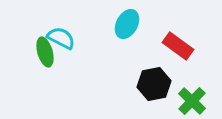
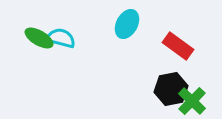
cyan semicircle: rotated 12 degrees counterclockwise
green ellipse: moved 6 px left, 14 px up; rotated 44 degrees counterclockwise
black hexagon: moved 17 px right, 5 px down
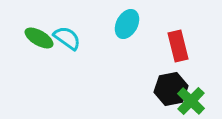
cyan semicircle: moved 6 px right; rotated 20 degrees clockwise
red rectangle: rotated 40 degrees clockwise
green cross: moved 1 px left
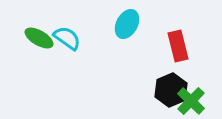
black hexagon: moved 1 px down; rotated 12 degrees counterclockwise
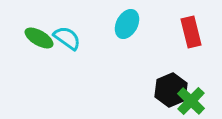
red rectangle: moved 13 px right, 14 px up
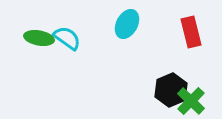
green ellipse: rotated 20 degrees counterclockwise
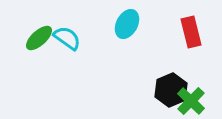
green ellipse: rotated 52 degrees counterclockwise
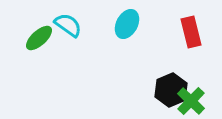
cyan semicircle: moved 1 px right, 13 px up
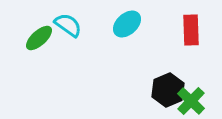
cyan ellipse: rotated 20 degrees clockwise
red rectangle: moved 2 px up; rotated 12 degrees clockwise
black hexagon: moved 3 px left
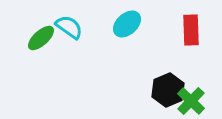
cyan semicircle: moved 1 px right, 2 px down
green ellipse: moved 2 px right
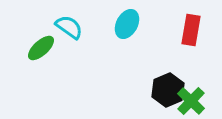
cyan ellipse: rotated 20 degrees counterclockwise
red rectangle: rotated 12 degrees clockwise
green ellipse: moved 10 px down
